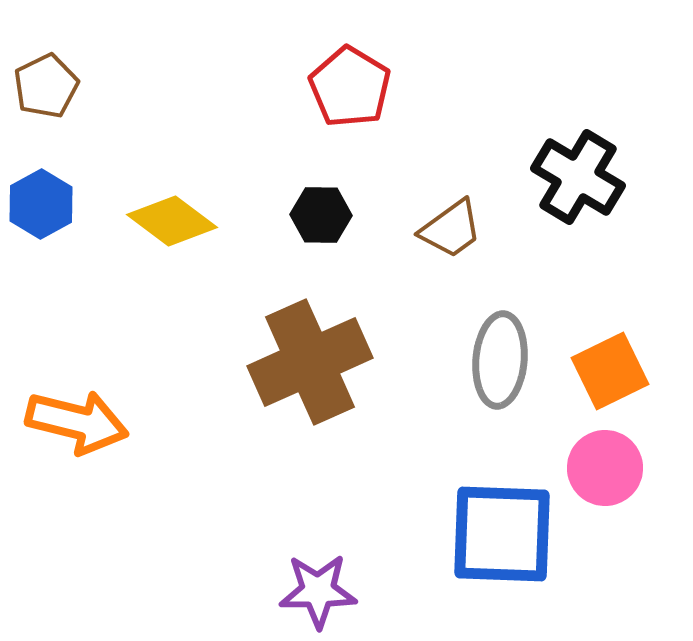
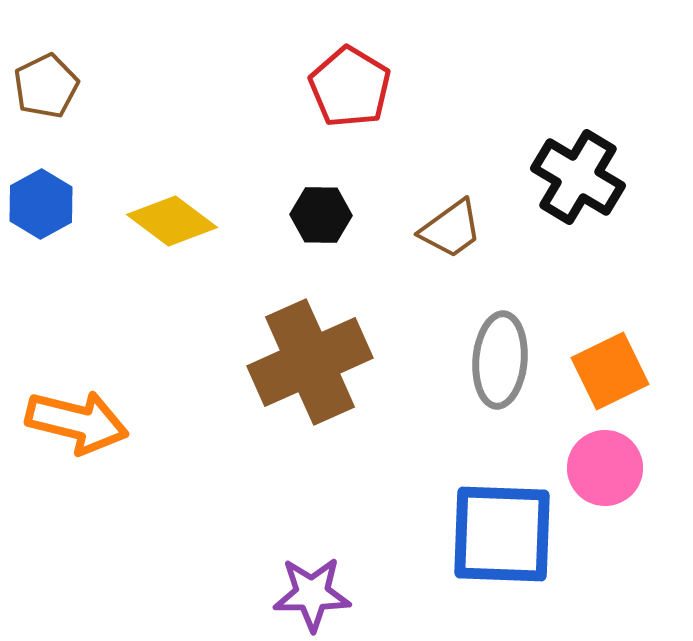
purple star: moved 6 px left, 3 px down
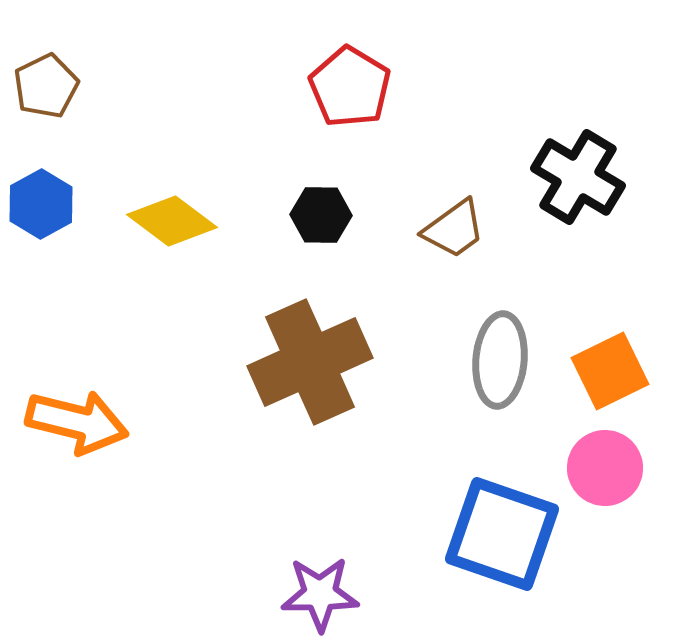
brown trapezoid: moved 3 px right
blue square: rotated 17 degrees clockwise
purple star: moved 8 px right
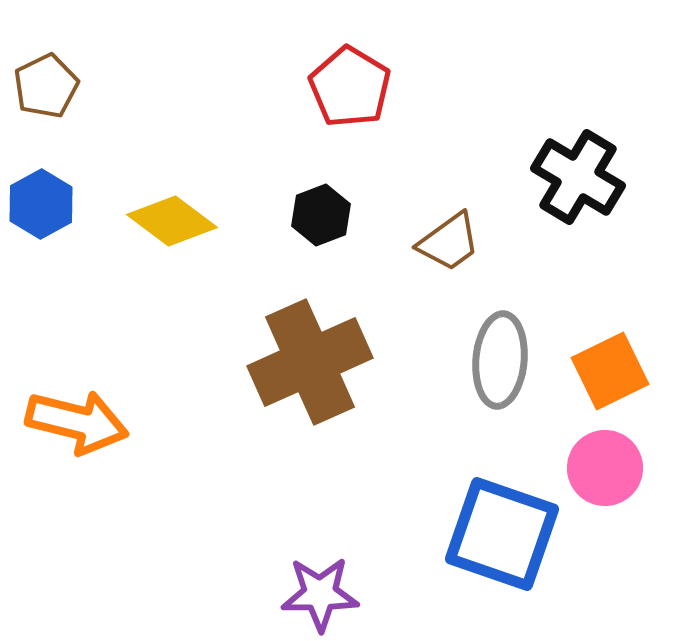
black hexagon: rotated 22 degrees counterclockwise
brown trapezoid: moved 5 px left, 13 px down
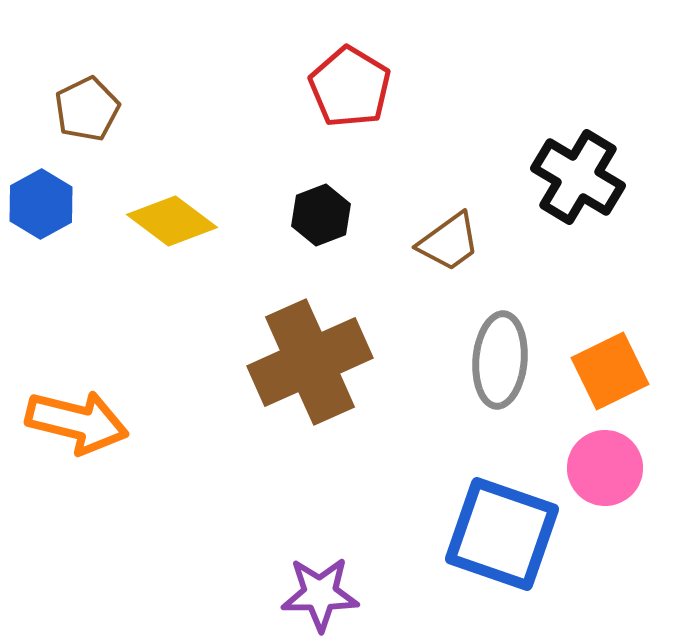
brown pentagon: moved 41 px right, 23 px down
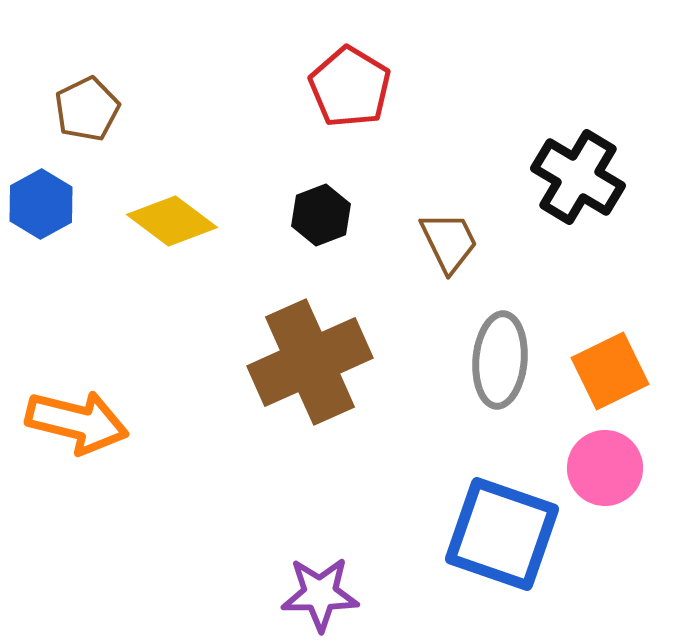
brown trapezoid: rotated 80 degrees counterclockwise
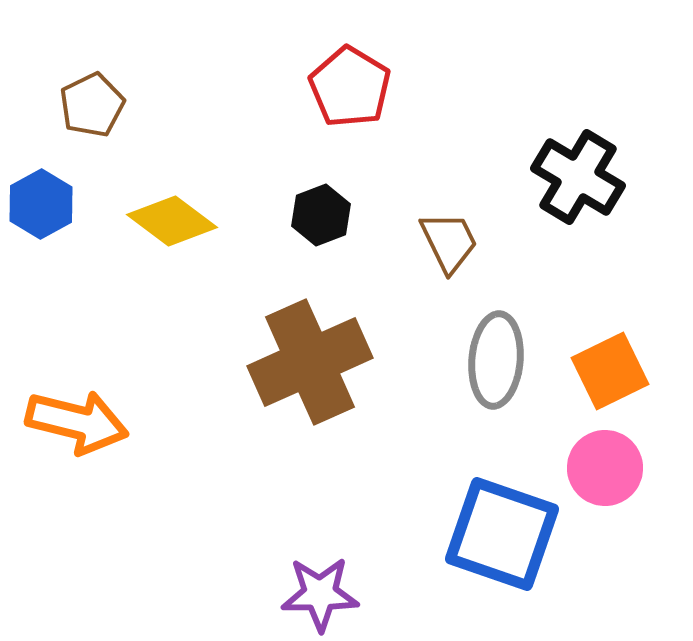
brown pentagon: moved 5 px right, 4 px up
gray ellipse: moved 4 px left
